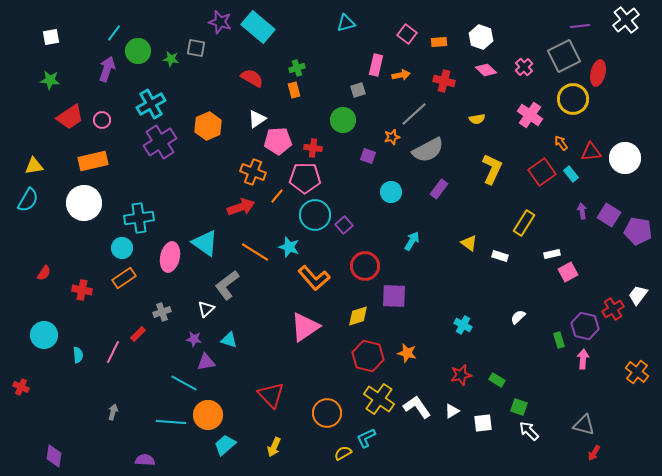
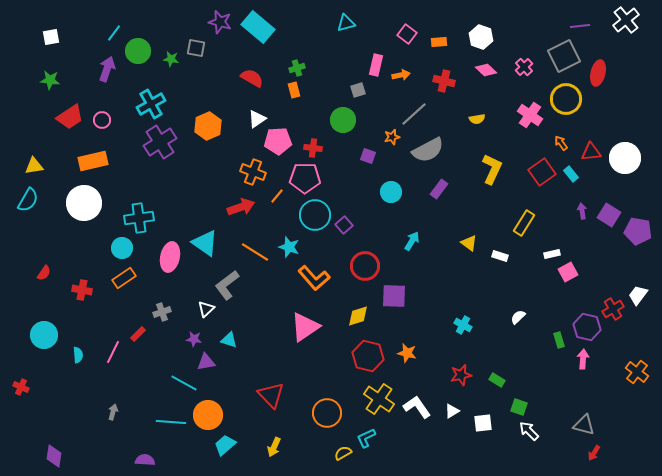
yellow circle at (573, 99): moved 7 px left
purple hexagon at (585, 326): moved 2 px right, 1 px down
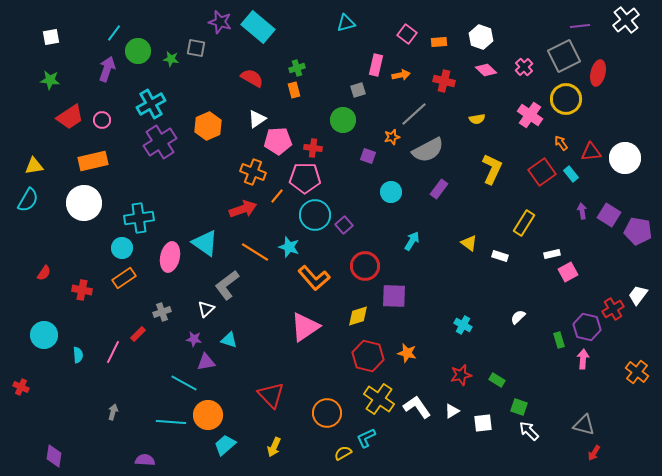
red arrow at (241, 207): moved 2 px right, 2 px down
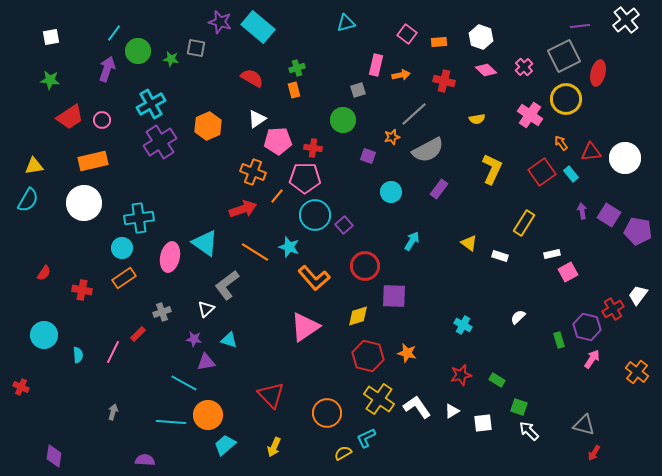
pink arrow at (583, 359): moved 9 px right; rotated 30 degrees clockwise
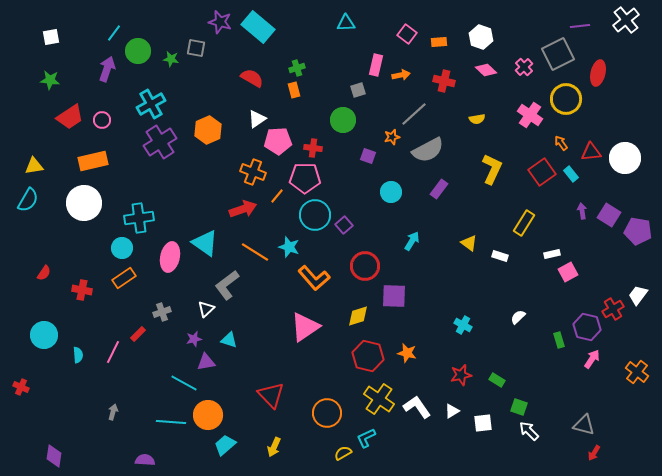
cyan triangle at (346, 23): rotated 12 degrees clockwise
gray square at (564, 56): moved 6 px left, 2 px up
orange hexagon at (208, 126): moved 4 px down
purple star at (194, 339): rotated 21 degrees counterclockwise
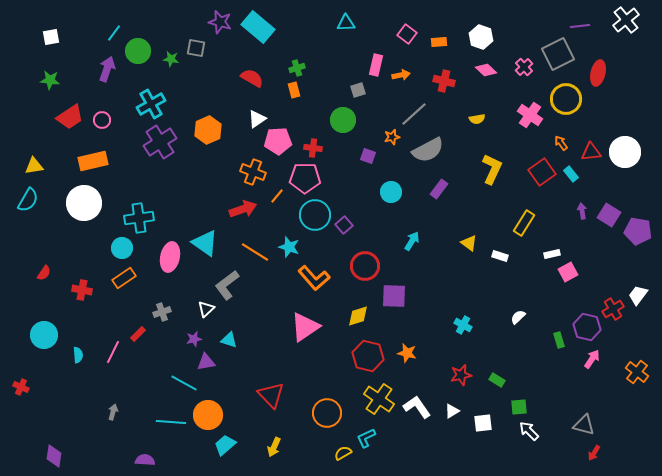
white circle at (625, 158): moved 6 px up
green square at (519, 407): rotated 24 degrees counterclockwise
